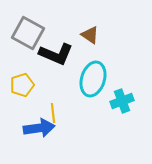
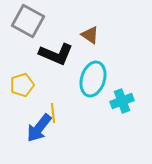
gray square: moved 12 px up
blue arrow: rotated 136 degrees clockwise
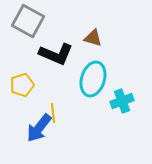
brown triangle: moved 3 px right, 3 px down; rotated 18 degrees counterclockwise
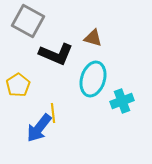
yellow pentagon: moved 4 px left; rotated 15 degrees counterclockwise
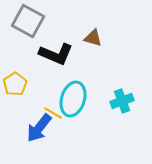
cyan ellipse: moved 20 px left, 20 px down
yellow pentagon: moved 3 px left, 1 px up
yellow line: rotated 54 degrees counterclockwise
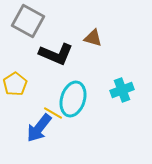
cyan cross: moved 11 px up
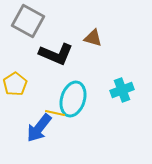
yellow line: moved 2 px right; rotated 18 degrees counterclockwise
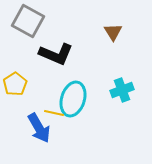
brown triangle: moved 20 px right, 6 px up; rotated 42 degrees clockwise
yellow line: moved 1 px left
blue arrow: rotated 68 degrees counterclockwise
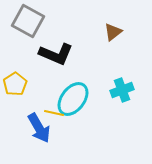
brown triangle: rotated 24 degrees clockwise
cyan ellipse: rotated 20 degrees clockwise
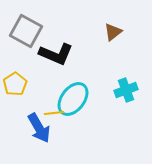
gray square: moved 2 px left, 10 px down
cyan cross: moved 4 px right
yellow line: rotated 18 degrees counterclockwise
